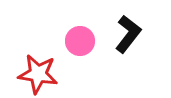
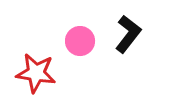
red star: moved 2 px left, 1 px up
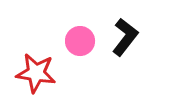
black L-shape: moved 3 px left, 3 px down
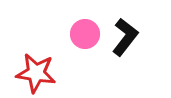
pink circle: moved 5 px right, 7 px up
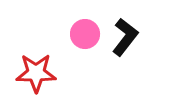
red star: rotated 9 degrees counterclockwise
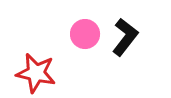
red star: rotated 12 degrees clockwise
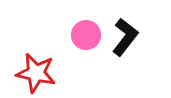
pink circle: moved 1 px right, 1 px down
